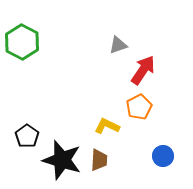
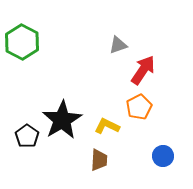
black star: moved 40 px up; rotated 24 degrees clockwise
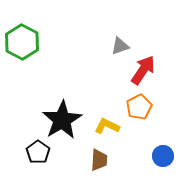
gray triangle: moved 2 px right, 1 px down
black pentagon: moved 11 px right, 16 px down
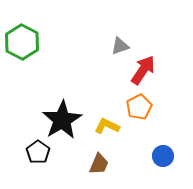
brown trapezoid: moved 4 px down; rotated 20 degrees clockwise
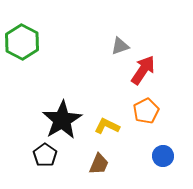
orange pentagon: moved 7 px right, 4 px down
black pentagon: moved 7 px right, 3 px down
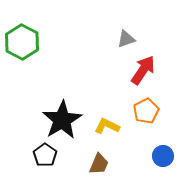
gray triangle: moved 6 px right, 7 px up
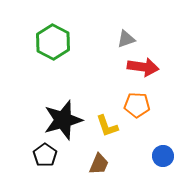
green hexagon: moved 31 px right
red arrow: moved 3 px up; rotated 64 degrees clockwise
orange pentagon: moved 9 px left, 6 px up; rotated 30 degrees clockwise
black star: moved 1 px right; rotated 15 degrees clockwise
yellow L-shape: rotated 135 degrees counterclockwise
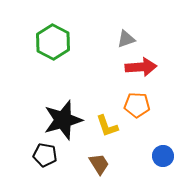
red arrow: moved 2 px left; rotated 12 degrees counterclockwise
black pentagon: rotated 25 degrees counterclockwise
brown trapezoid: rotated 55 degrees counterclockwise
